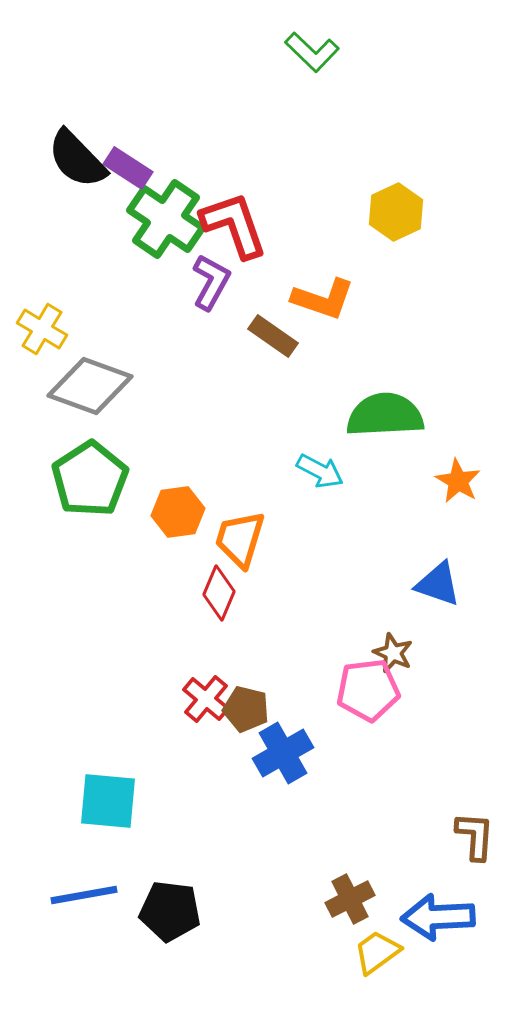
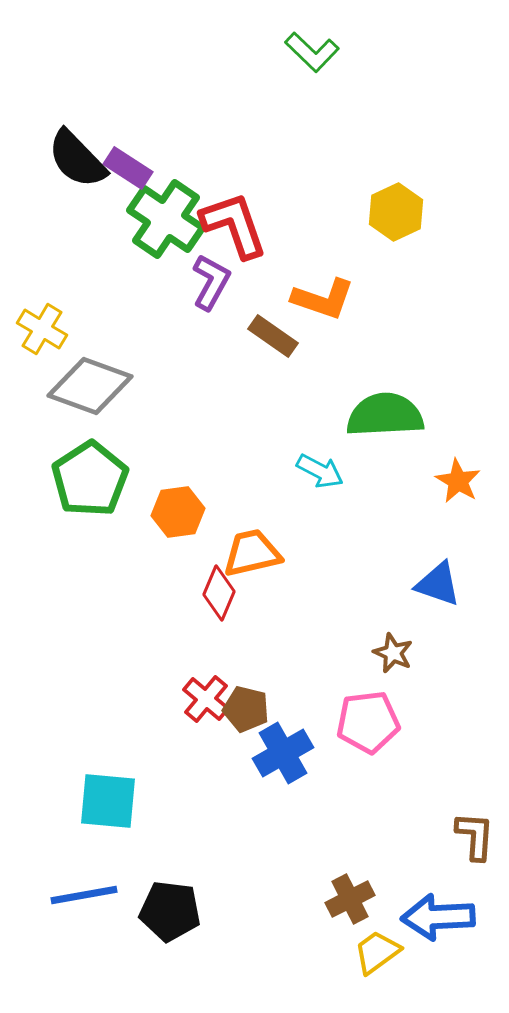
orange trapezoid: moved 12 px right, 14 px down; rotated 60 degrees clockwise
pink pentagon: moved 32 px down
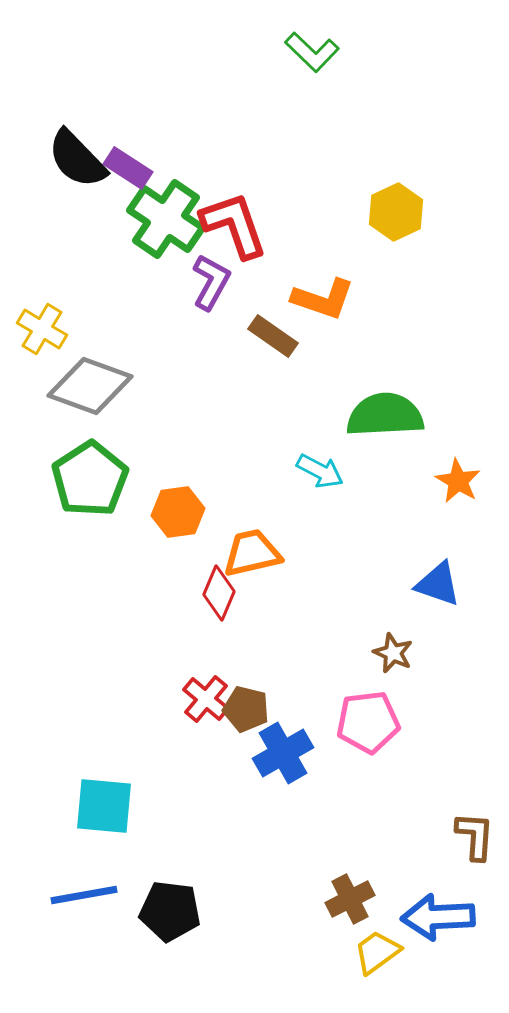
cyan square: moved 4 px left, 5 px down
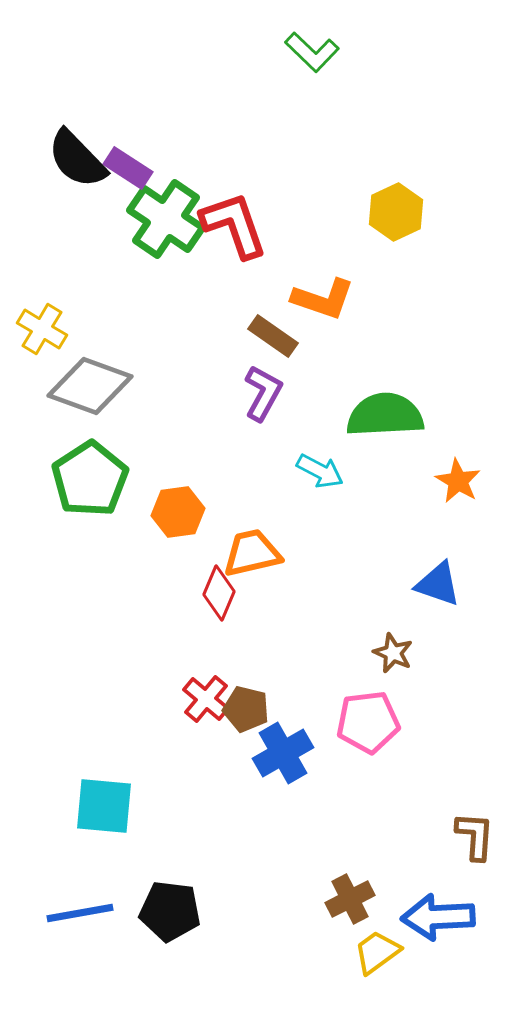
purple L-shape: moved 52 px right, 111 px down
blue line: moved 4 px left, 18 px down
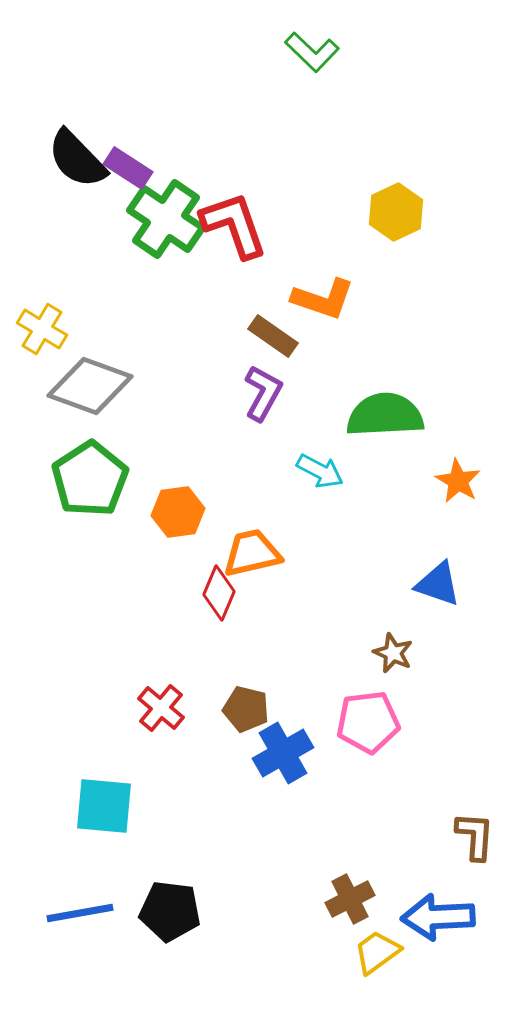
red cross: moved 45 px left, 9 px down
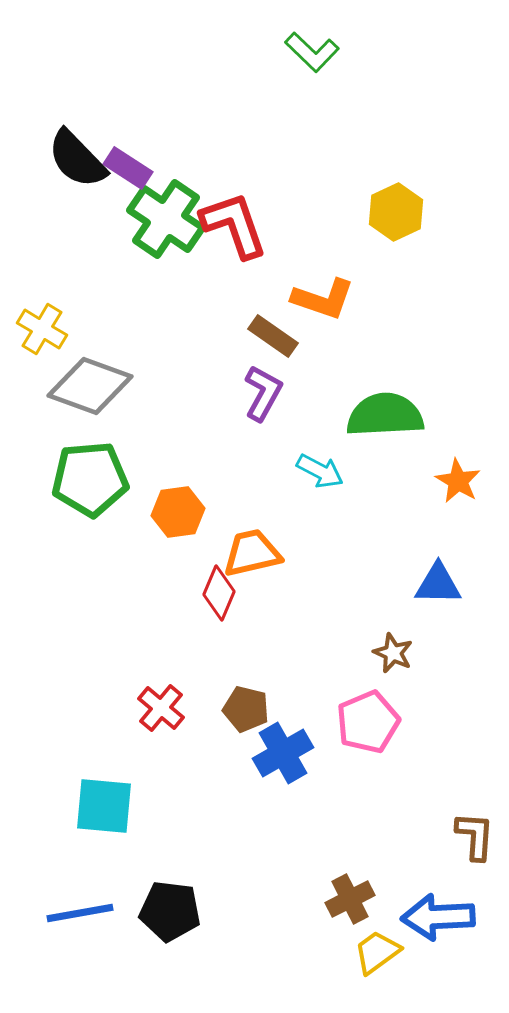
green pentagon: rotated 28 degrees clockwise
blue triangle: rotated 18 degrees counterclockwise
pink pentagon: rotated 16 degrees counterclockwise
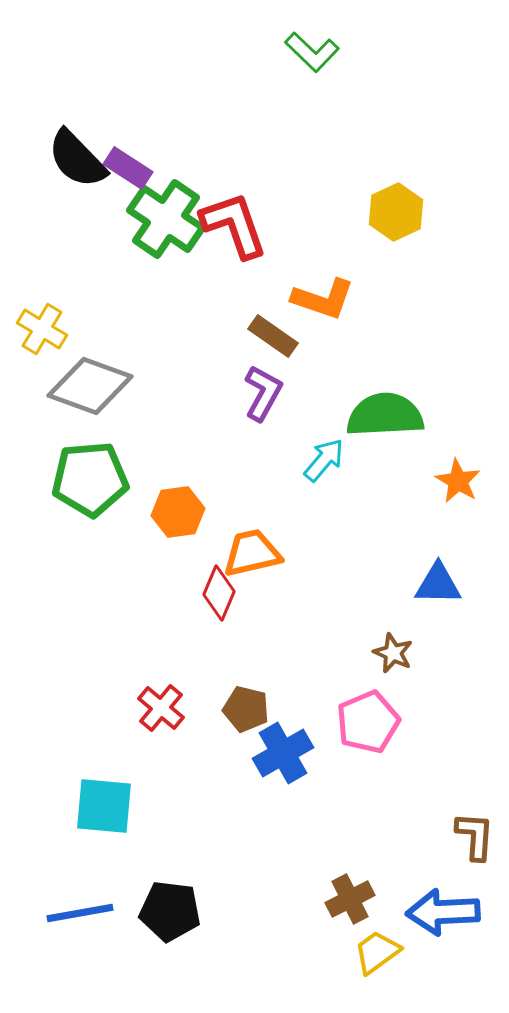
cyan arrow: moved 4 px right, 11 px up; rotated 78 degrees counterclockwise
blue arrow: moved 5 px right, 5 px up
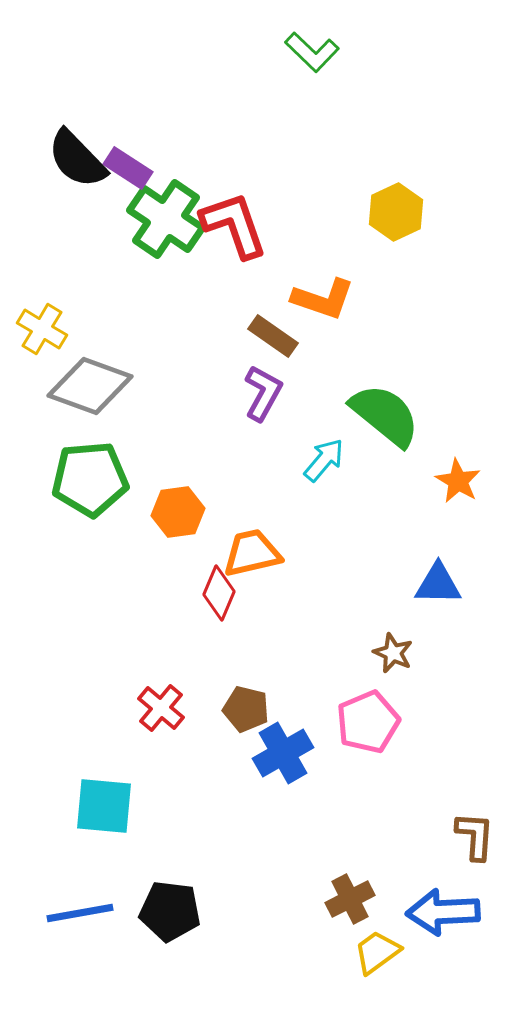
green semicircle: rotated 42 degrees clockwise
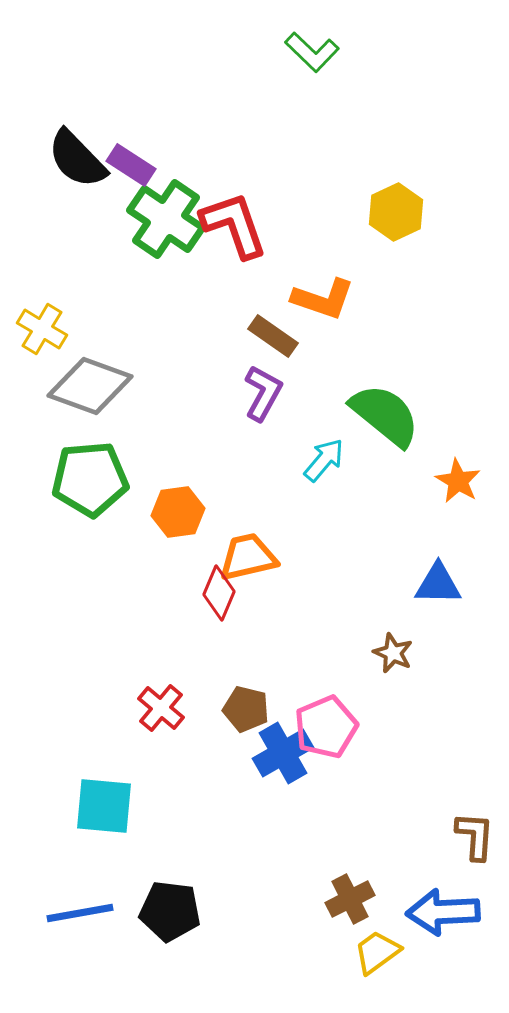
purple rectangle: moved 3 px right, 3 px up
orange trapezoid: moved 4 px left, 4 px down
pink pentagon: moved 42 px left, 5 px down
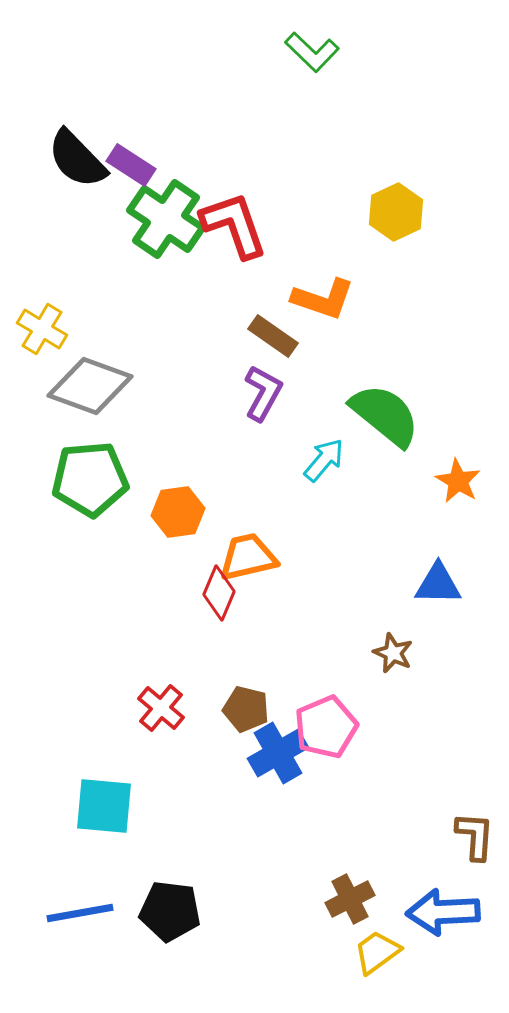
blue cross: moved 5 px left
